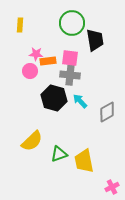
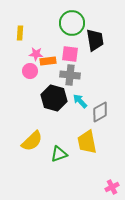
yellow rectangle: moved 8 px down
pink square: moved 4 px up
gray diamond: moved 7 px left
yellow trapezoid: moved 3 px right, 19 px up
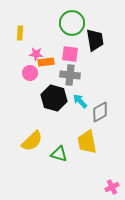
orange rectangle: moved 2 px left, 1 px down
pink circle: moved 2 px down
green triangle: rotated 36 degrees clockwise
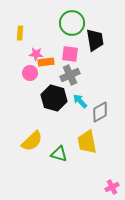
gray cross: rotated 30 degrees counterclockwise
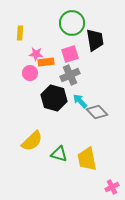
pink square: rotated 24 degrees counterclockwise
gray diamond: moved 3 px left; rotated 75 degrees clockwise
yellow trapezoid: moved 17 px down
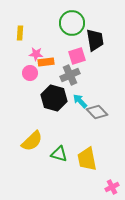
pink square: moved 7 px right, 2 px down
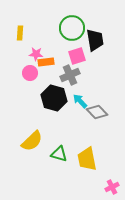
green circle: moved 5 px down
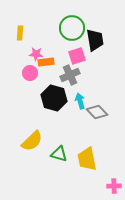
cyan arrow: rotated 28 degrees clockwise
pink cross: moved 2 px right, 1 px up; rotated 24 degrees clockwise
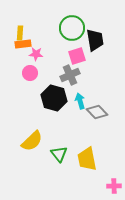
orange rectangle: moved 23 px left, 18 px up
green triangle: rotated 36 degrees clockwise
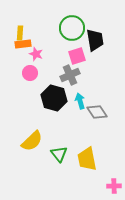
pink star: rotated 16 degrees clockwise
gray diamond: rotated 10 degrees clockwise
